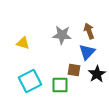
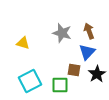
gray star: moved 2 px up; rotated 12 degrees clockwise
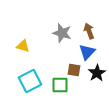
yellow triangle: moved 3 px down
black star: moved 1 px up
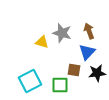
yellow triangle: moved 19 px right, 4 px up
black star: rotated 24 degrees clockwise
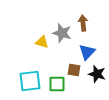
brown arrow: moved 6 px left, 8 px up; rotated 14 degrees clockwise
black star: moved 1 px down; rotated 24 degrees clockwise
cyan square: rotated 20 degrees clockwise
green square: moved 3 px left, 1 px up
